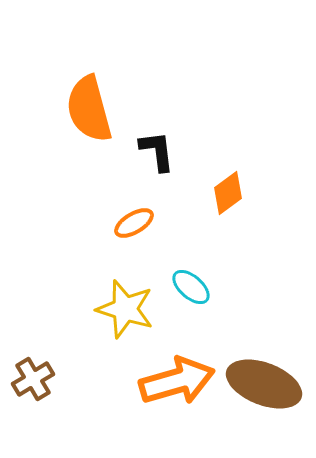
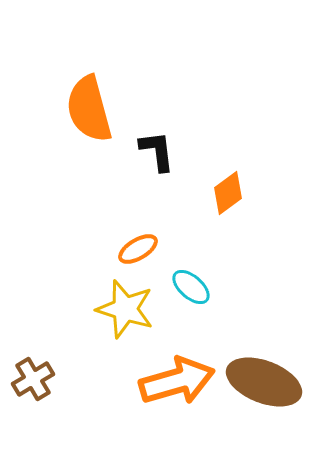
orange ellipse: moved 4 px right, 26 px down
brown ellipse: moved 2 px up
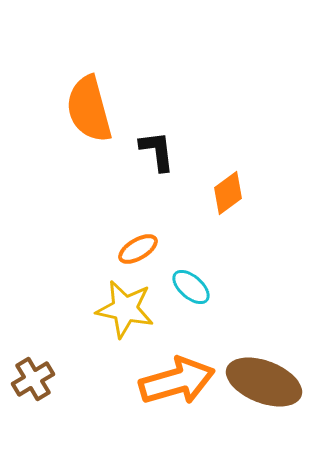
yellow star: rotated 6 degrees counterclockwise
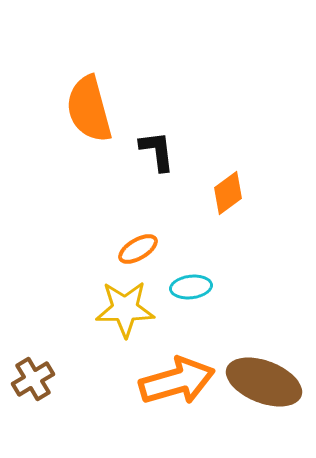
cyan ellipse: rotated 48 degrees counterclockwise
yellow star: rotated 12 degrees counterclockwise
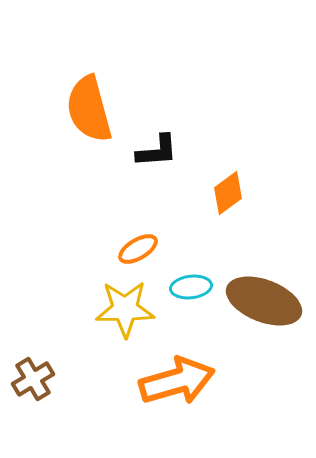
black L-shape: rotated 93 degrees clockwise
brown ellipse: moved 81 px up
